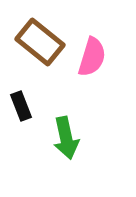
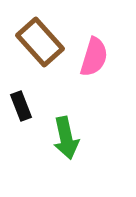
brown rectangle: rotated 9 degrees clockwise
pink semicircle: moved 2 px right
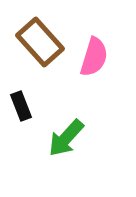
green arrow: rotated 54 degrees clockwise
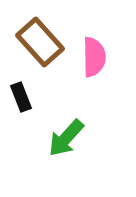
pink semicircle: rotated 18 degrees counterclockwise
black rectangle: moved 9 px up
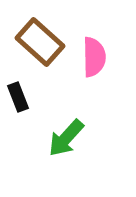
brown rectangle: rotated 6 degrees counterclockwise
black rectangle: moved 3 px left
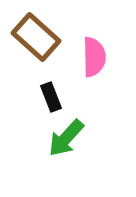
brown rectangle: moved 4 px left, 5 px up
black rectangle: moved 33 px right
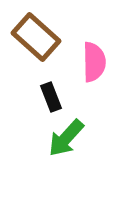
pink semicircle: moved 5 px down
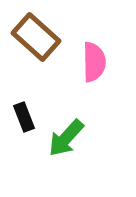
black rectangle: moved 27 px left, 20 px down
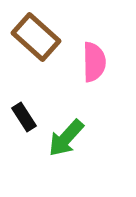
black rectangle: rotated 12 degrees counterclockwise
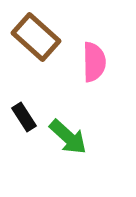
green arrow: moved 2 px right, 1 px up; rotated 90 degrees counterclockwise
